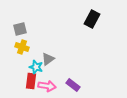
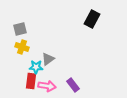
cyan star: rotated 16 degrees counterclockwise
purple rectangle: rotated 16 degrees clockwise
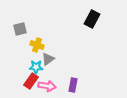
yellow cross: moved 15 px right, 2 px up
red rectangle: rotated 28 degrees clockwise
purple rectangle: rotated 48 degrees clockwise
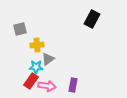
yellow cross: rotated 24 degrees counterclockwise
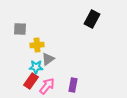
gray square: rotated 16 degrees clockwise
pink arrow: rotated 60 degrees counterclockwise
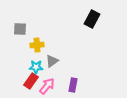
gray triangle: moved 4 px right, 2 px down
